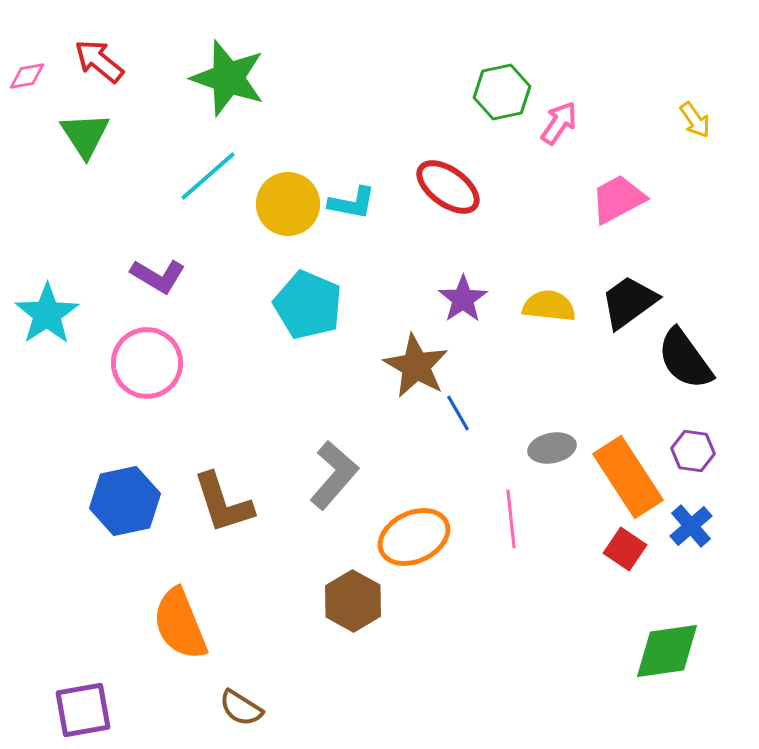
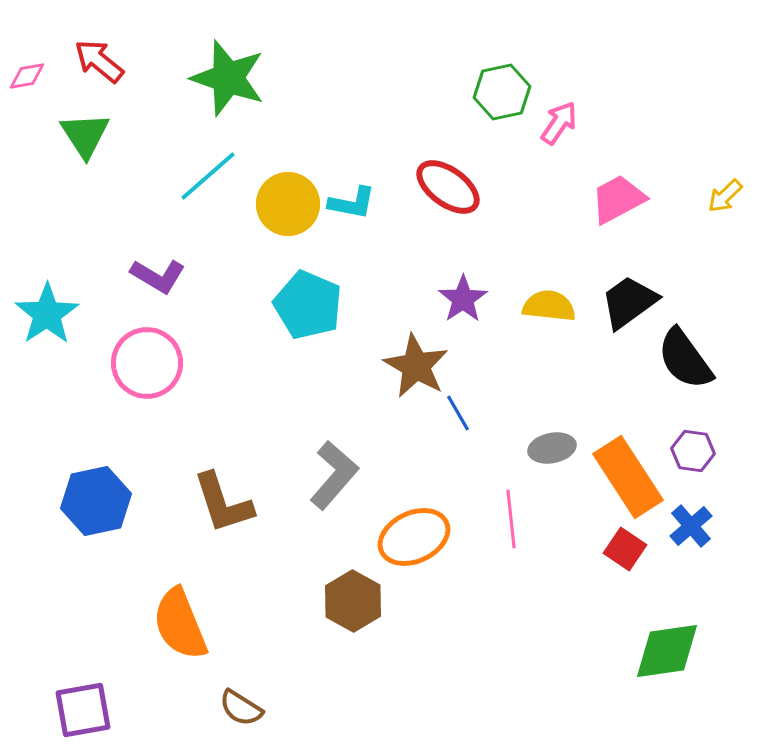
yellow arrow: moved 30 px right, 76 px down; rotated 81 degrees clockwise
blue hexagon: moved 29 px left
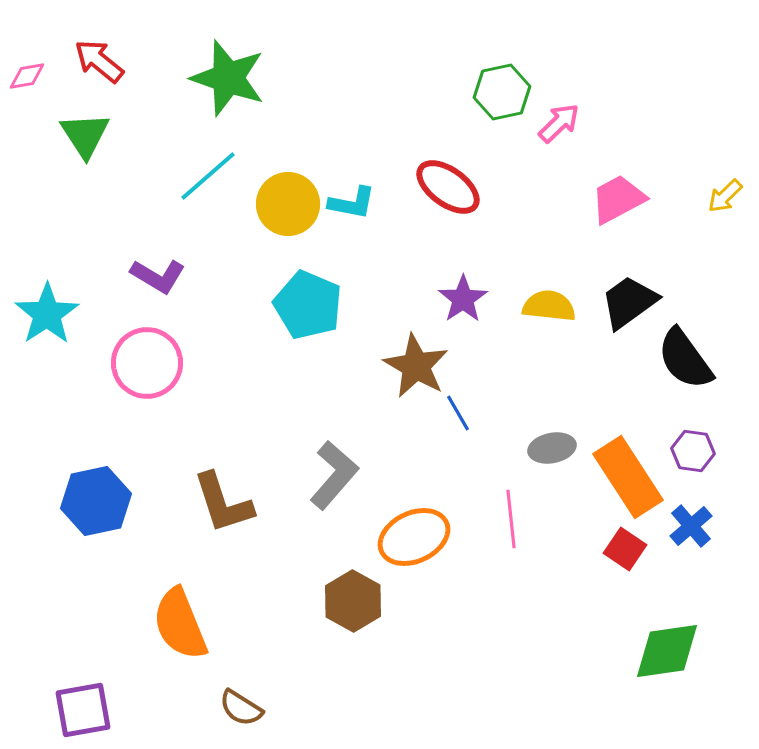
pink arrow: rotated 12 degrees clockwise
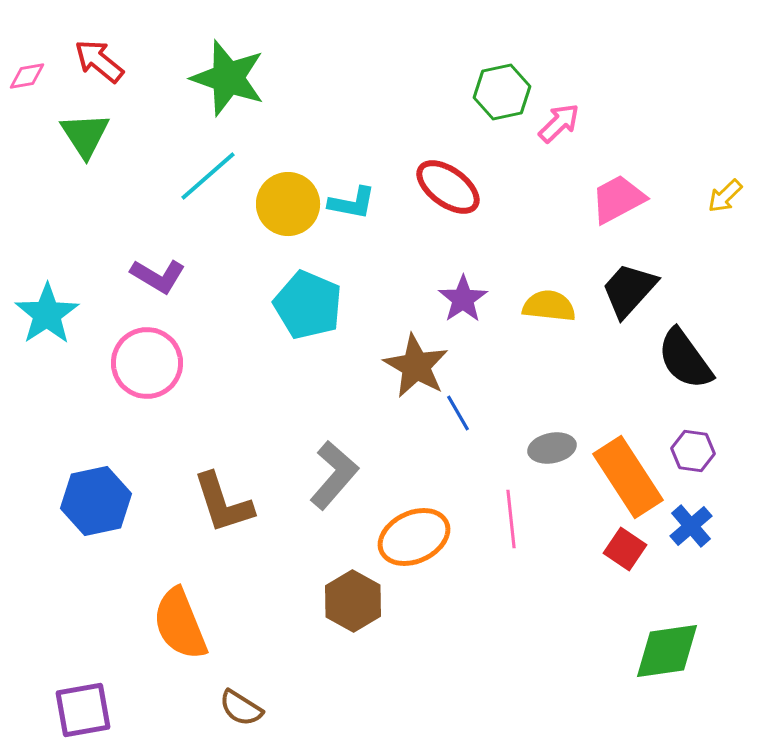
black trapezoid: moved 12 px up; rotated 12 degrees counterclockwise
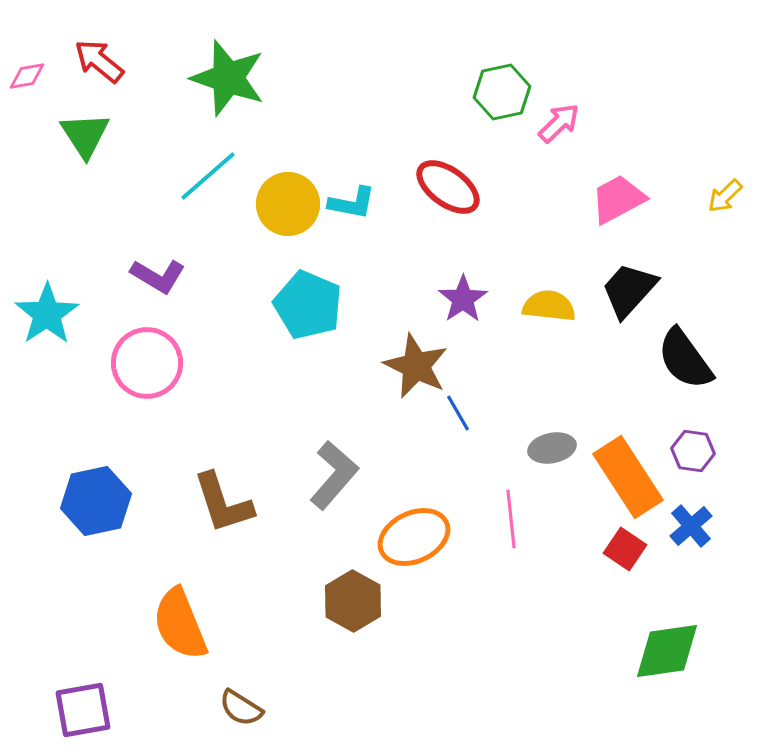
brown star: rotated 4 degrees counterclockwise
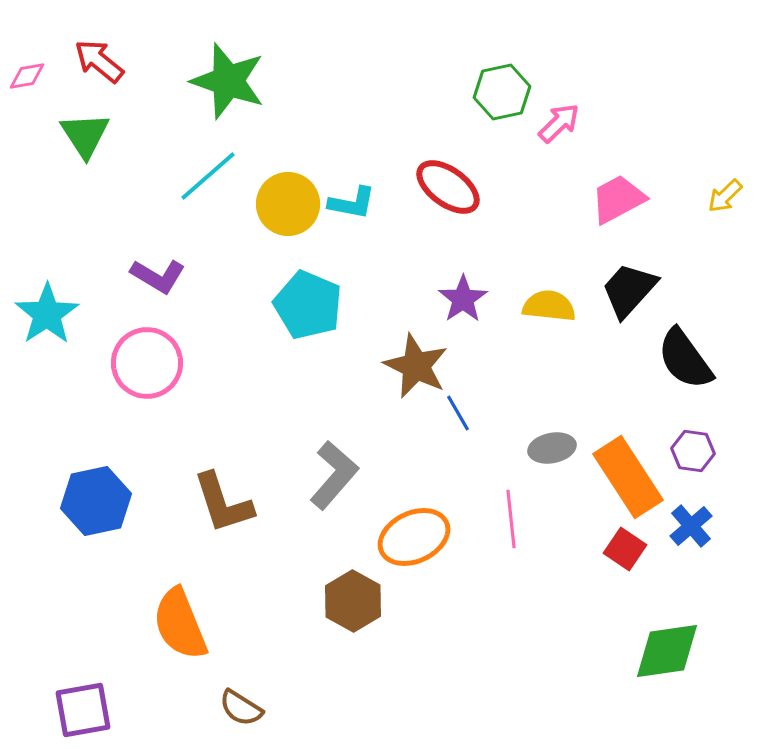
green star: moved 3 px down
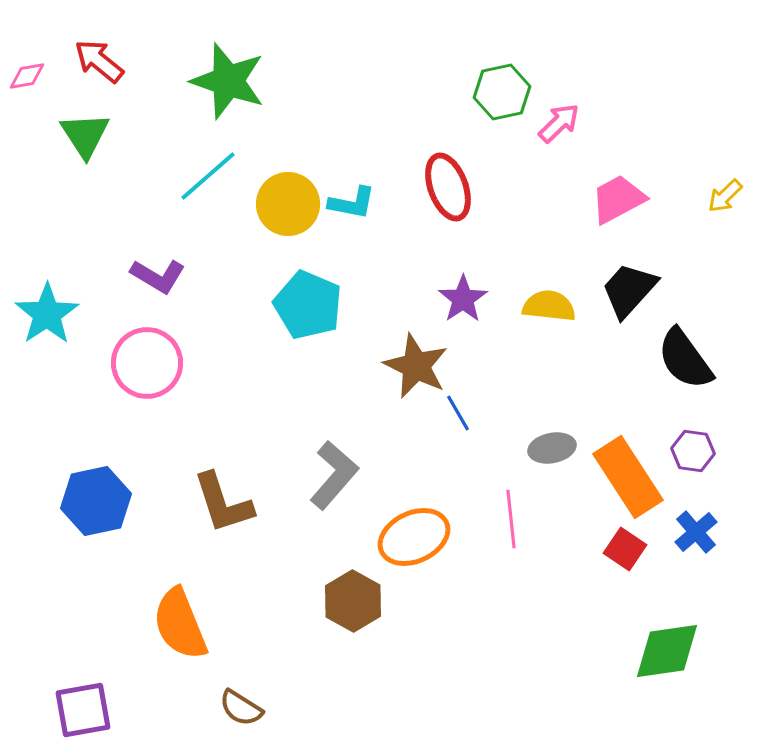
red ellipse: rotated 34 degrees clockwise
blue cross: moved 5 px right, 6 px down
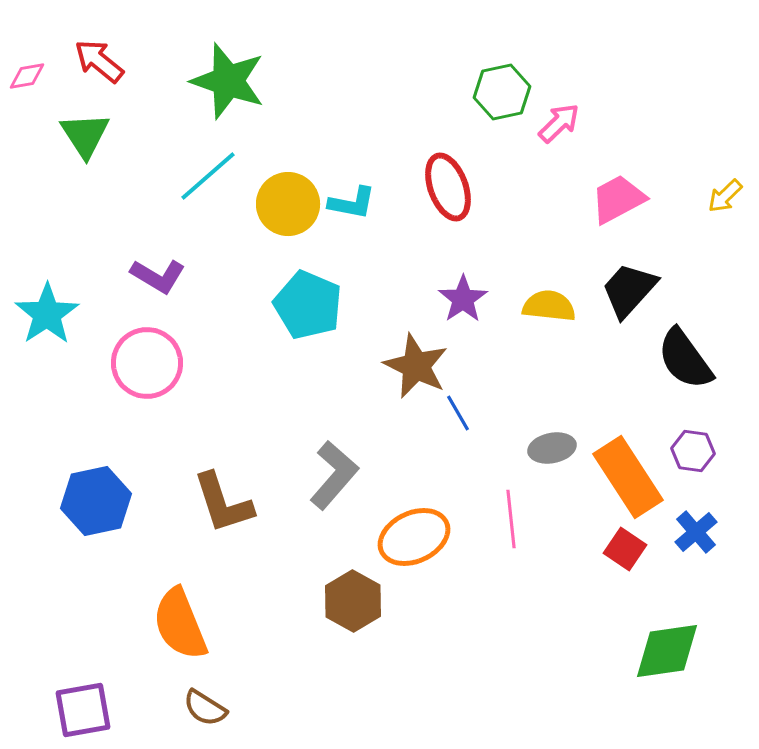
brown semicircle: moved 36 px left
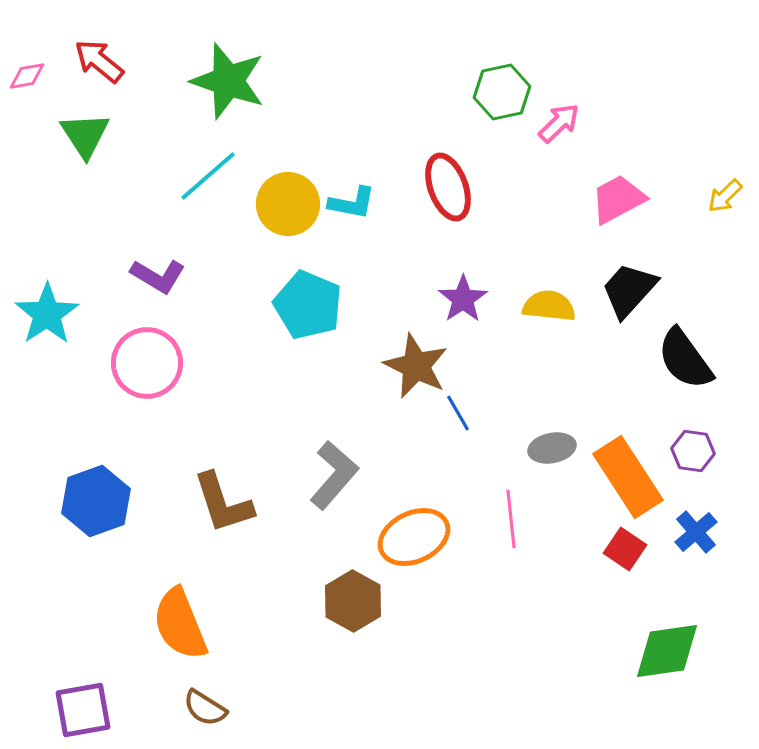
blue hexagon: rotated 8 degrees counterclockwise
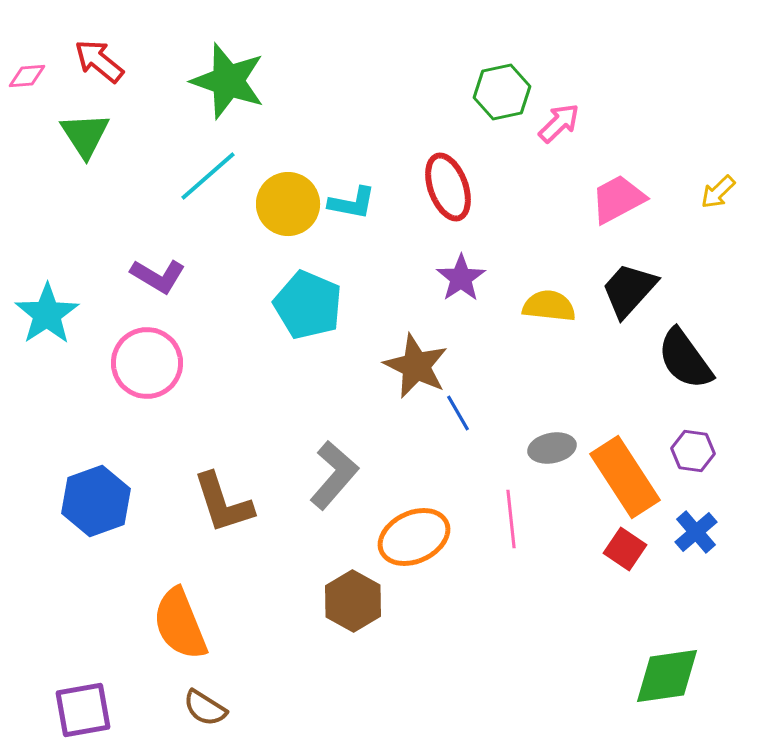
pink diamond: rotated 6 degrees clockwise
yellow arrow: moved 7 px left, 4 px up
purple star: moved 2 px left, 21 px up
orange rectangle: moved 3 px left
green diamond: moved 25 px down
